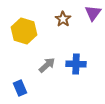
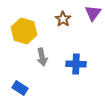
gray arrow: moved 5 px left, 8 px up; rotated 120 degrees clockwise
blue rectangle: rotated 35 degrees counterclockwise
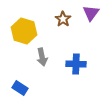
purple triangle: moved 2 px left
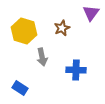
brown star: moved 1 px left, 9 px down; rotated 14 degrees clockwise
blue cross: moved 6 px down
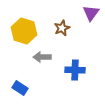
gray arrow: rotated 102 degrees clockwise
blue cross: moved 1 px left
